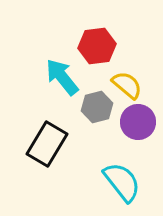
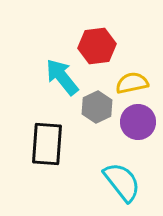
yellow semicircle: moved 5 px right, 2 px up; rotated 52 degrees counterclockwise
gray hexagon: rotated 12 degrees counterclockwise
black rectangle: rotated 27 degrees counterclockwise
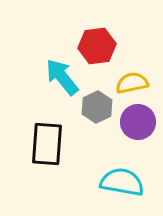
cyan semicircle: rotated 42 degrees counterclockwise
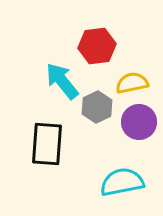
cyan arrow: moved 4 px down
purple circle: moved 1 px right
cyan semicircle: rotated 21 degrees counterclockwise
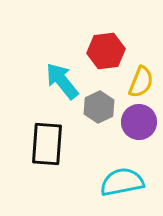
red hexagon: moved 9 px right, 5 px down
yellow semicircle: moved 9 px right, 1 px up; rotated 124 degrees clockwise
gray hexagon: moved 2 px right
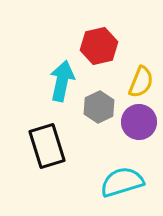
red hexagon: moved 7 px left, 5 px up; rotated 6 degrees counterclockwise
cyan arrow: rotated 51 degrees clockwise
black rectangle: moved 2 px down; rotated 21 degrees counterclockwise
cyan semicircle: rotated 6 degrees counterclockwise
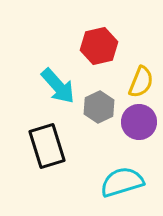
cyan arrow: moved 4 px left, 5 px down; rotated 126 degrees clockwise
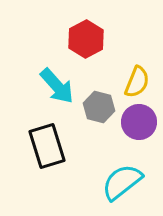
red hexagon: moved 13 px left, 7 px up; rotated 15 degrees counterclockwise
yellow semicircle: moved 4 px left
cyan arrow: moved 1 px left
gray hexagon: rotated 20 degrees counterclockwise
cyan semicircle: rotated 21 degrees counterclockwise
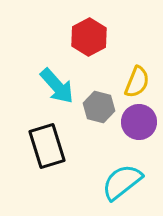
red hexagon: moved 3 px right, 2 px up
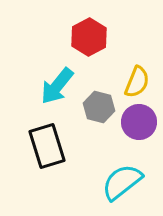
cyan arrow: rotated 81 degrees clockwise
